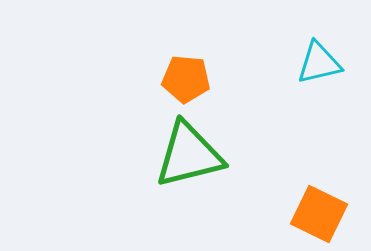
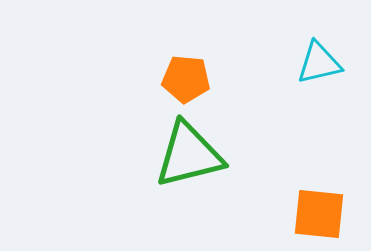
orange square: rotated 20 degrees counterclockwise
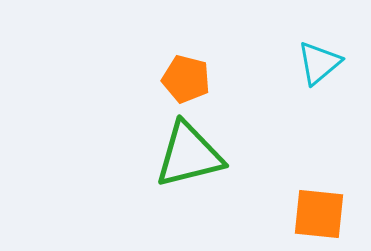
cyan triangle: rotated 27 degrees counterclockwise
orange pentagon: rotated 9 degrees clockwise
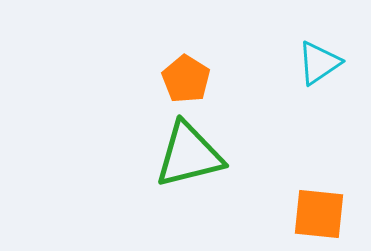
cyan triangle: rotated 6 degrees clockwise
orange pentagon: rotated 18 degrees clockwise
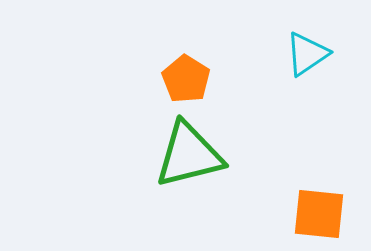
cyan triangle: moved 12 px left, 9 px up
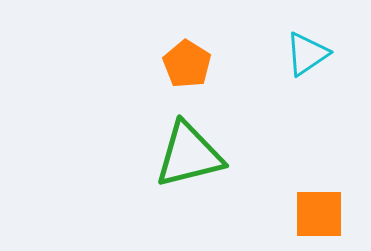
orange pentagon: moved 1 px right, 15 px up
orange square: rotated 6 degrees counterclockwise
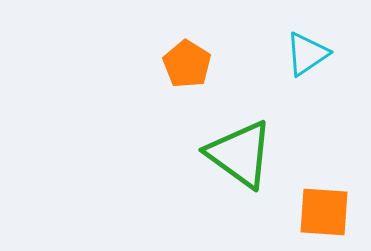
green triangle: moved 51 px right, 1 px up; rotated 50 degrees clockwise
orange square: moved 5 px right, 2 px up; rotated 4 degrees clockwise
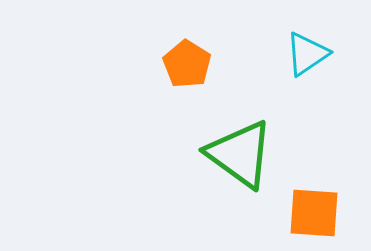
orange square: moved 10 px left, 1 px down
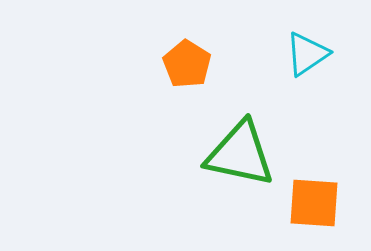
green triangle: rotated 24 degrees counterclockwise
orange square: moved 10 px up
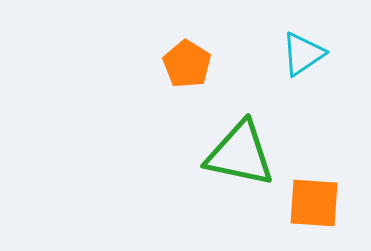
cyan triangle: moved 4 px left
